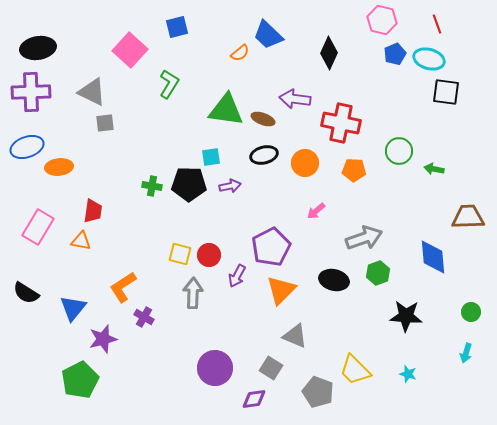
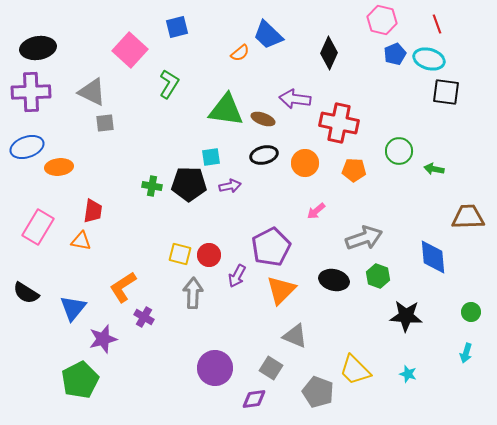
red cross at (341, 123): moved 2 px left
green hexagon at (378, 273): moved 3 px down; rotated 20 degrees counterclockwise
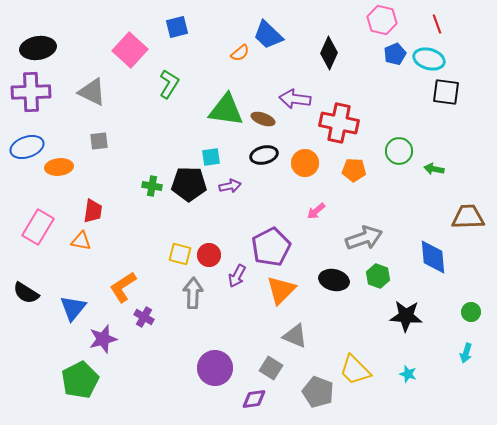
gray square at (105, 123): moved 6 px left, 18 px down
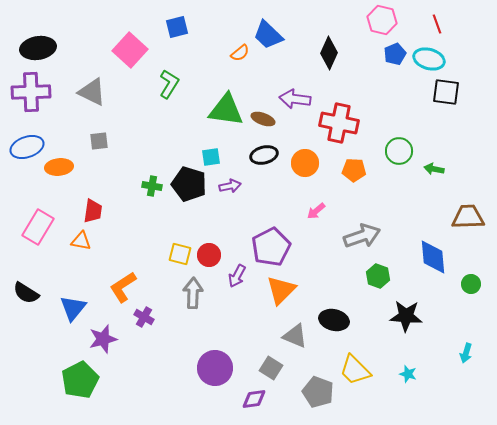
black pentagon at (189, 184): rotated 16 degrees clockwise
gray arrow at (364, 238): moved 2 px left, 2 px up
black ellipse at (334, 280): moved 40 px down
green circle at (471, 312): moved 28 px up
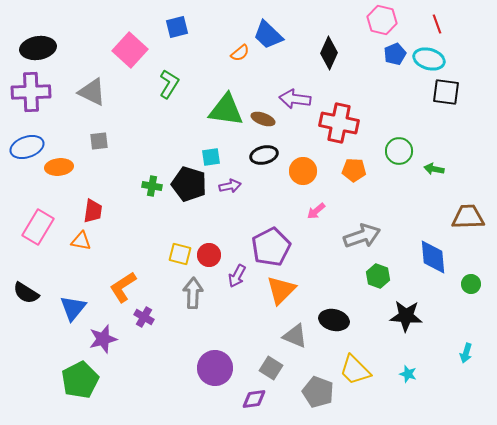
orange circle at (305, 163): moved 2 px left, 8 px down
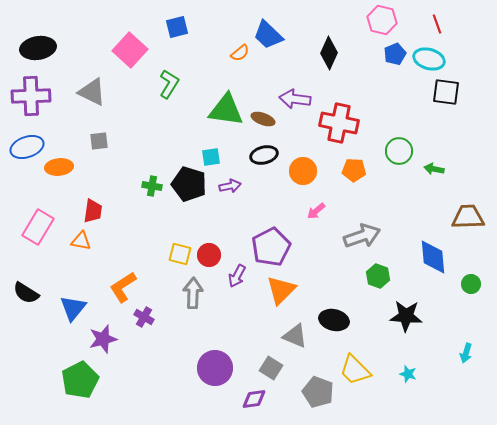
purple cross at (31, 92): moved 4 px down
